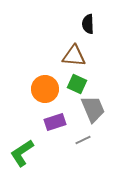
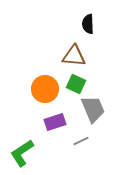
green square: moved 1 px left
gray line: moved 2 px left, 1 px down
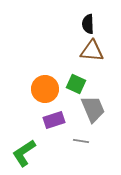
brown triangle: moved 18 px right, 5 px up
purple rectangle: moved 1 px left, 2 px up
gray line: rotated 35 degrees clockwise
green L-shape: moved 2 px right
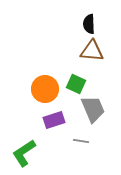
black semicircle: moved 1 px right
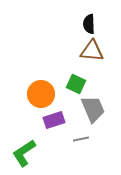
orange circle: moved 4 px left, 5 px down
gray line: moved 2 px up; rotated 21 degrees counterclockwise
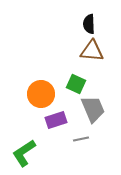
purple rectangle: moved 2 px right
